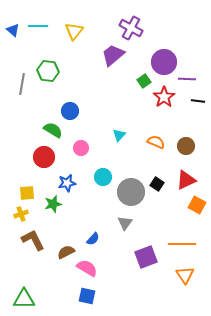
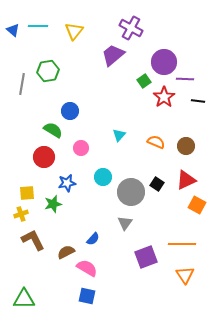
green hexagon: rotated 15 degrees counterclockwise
purple line: moved 2 px left
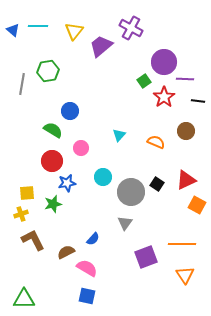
purple trapezoid: moved 12 px left, 9 px up
brown circle: moved 15 px up
red circle: moved 8 px right, 4 px down
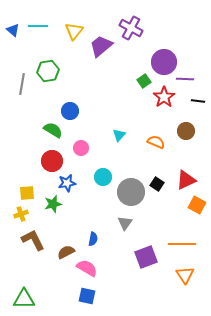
blue semicircle: rotated 32 degrees counterclockwise
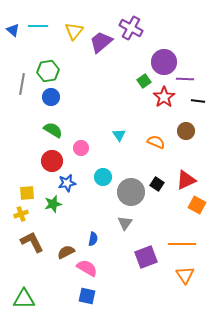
purple trapezoid: moved 4 px up
blue circle: moved 19 px left, 14 px up
cyan triangle: rotated 16 degrees counterclockwise
brown L-shape: moved 1 px left, 2 px down
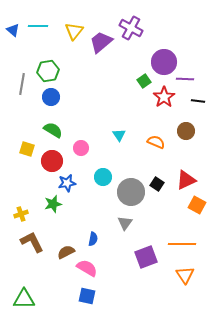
yellow square: moved 44 px up; rotated 21 degrees clockwise
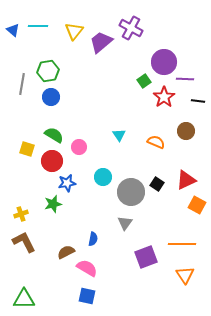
green semicircle: moved 1 px right, 5 px down
pink circle: moved 2 px left, 1 px up
brown L-shape: moved 8 px left
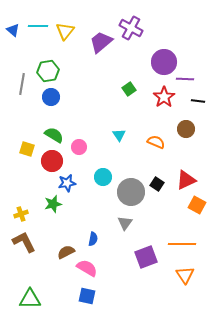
yellow triangle: moved 9 px left
green square: moved 15 px left, 8 px down
brown circle: moved 2 px up
green triangle: moved 6 px right
